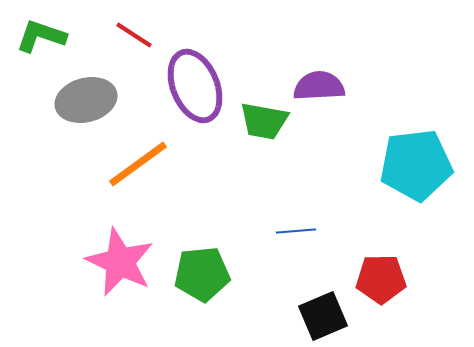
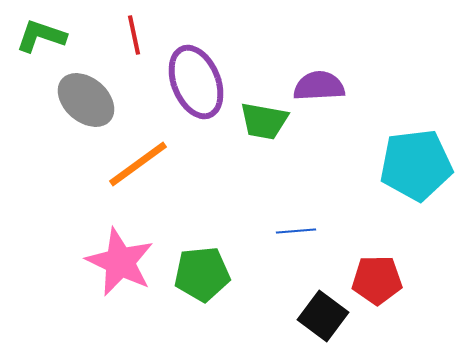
red line: rotated 45 degrees clockwise
purple ellipse: moved 1 px right, 4 px up
gray ellipse: rotated 56 degrees clockwise
red pentagon: moved 4 px left, 1 px down
black square: rotated 30 degrees counterclockwise
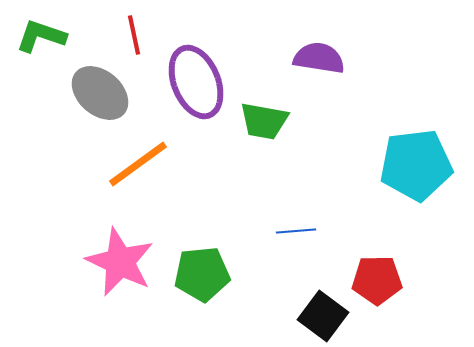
purple semicircle: moved 28 px up; rotated 12 degrees clockwise
gray ellipse: moved 14 px right, 7 px up
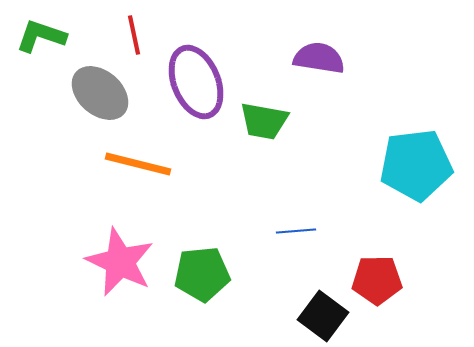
orange line: rotated 50 degrees clockwise
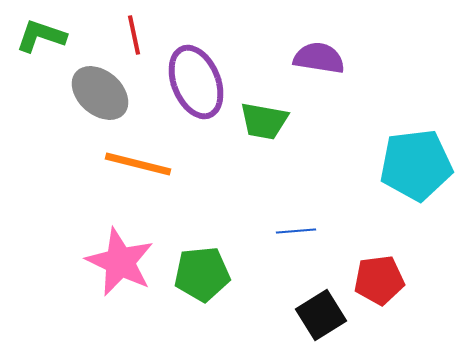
red pentagon: moved 2 px right; rotated 6 degrees counterclockwise
black square: moved 2 px left, 1 px up; rotated 21 degrees clockwise
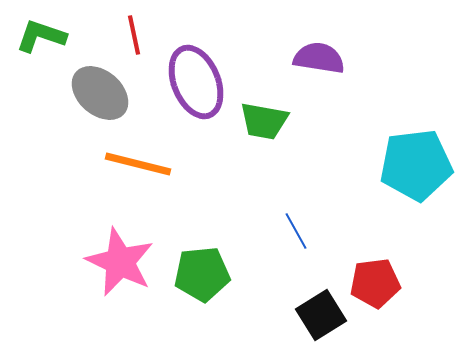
blue line: rotated 66 degrees clockwise
red pentagon: moved 4 px left, 3 px down
